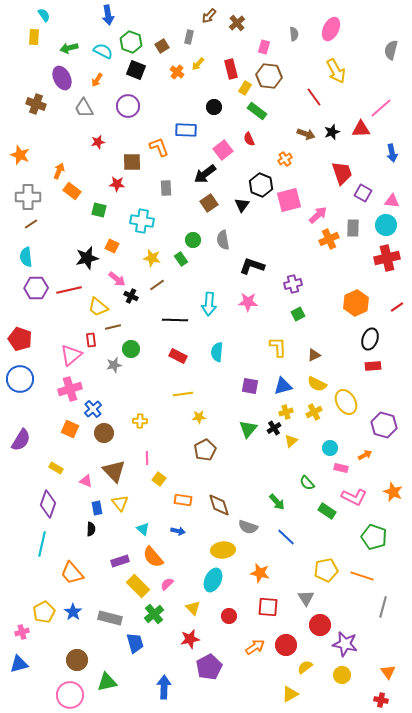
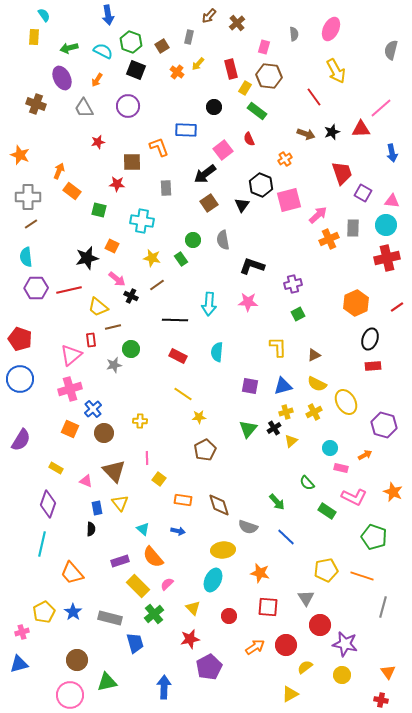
yellow line at (183, 394): rotated 42 degrees clockwise
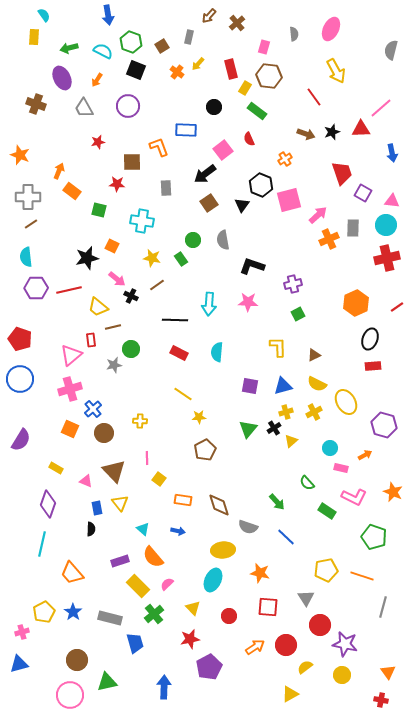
red rectangle at (178, 356): moved 1 px right, 3 px up
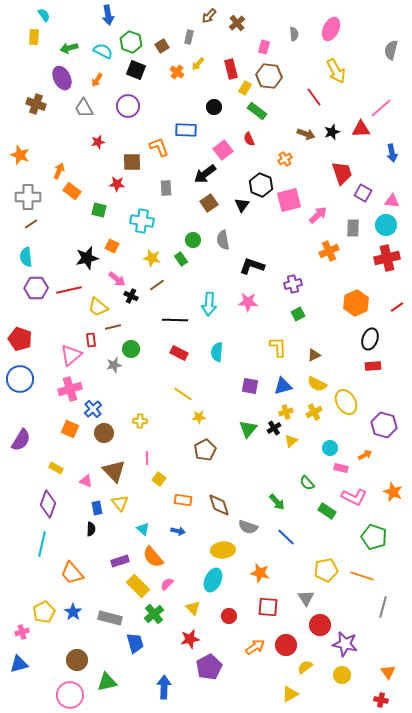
orange cross at (329, 239): moved 12 px down
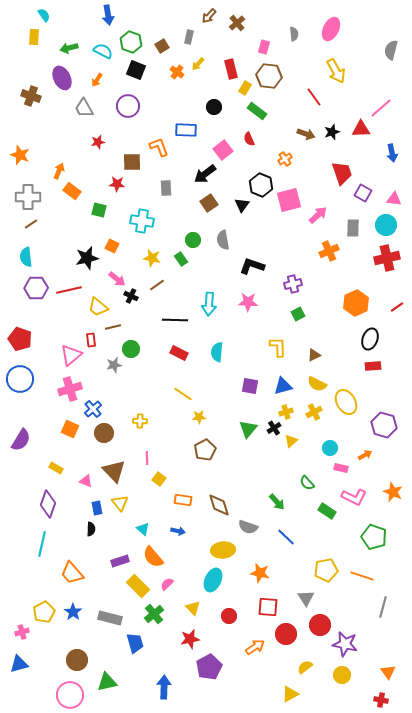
brown cross at (36, 104): moved 5 px left, 8 px up
pink triangle at (392, 201): moved 2 px right, 2 px up
red circle at (286, 645): moved 11 px up
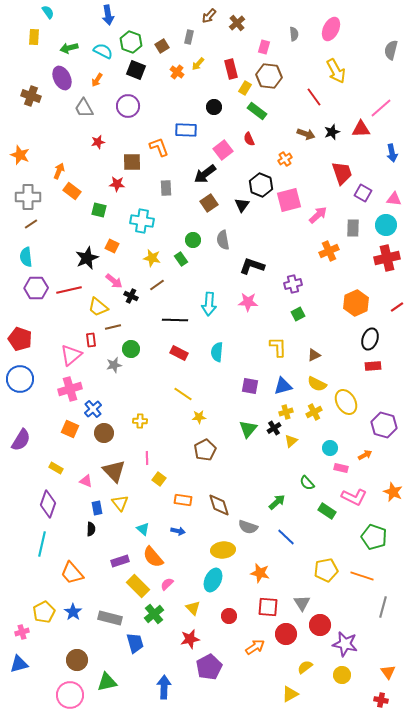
cyan semicircle at (44, 15): moved 4 px right, 3 px up
black star at (87, 258): rotated 10 degrees counterclockwise
pink arrow at (117, 279): moved 3 px left, 2 px down
green arrow at (277, 502): rotated 90 degrees counterclockwise
gray triangle at (306, 598): moved 4 px left, 5 px down
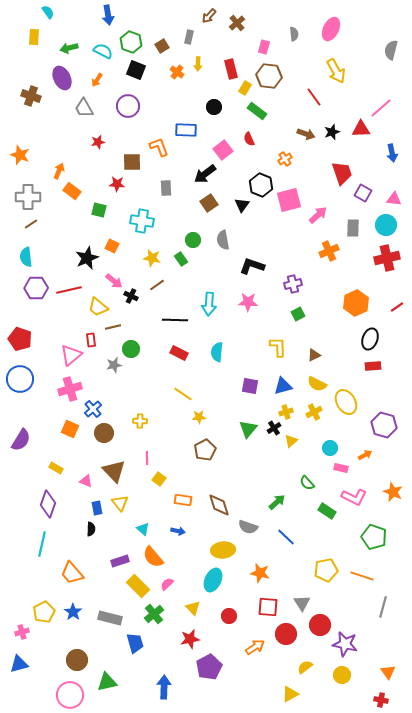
yellow arrow at (198, 64): rotated 40 degrees counterclockwise
